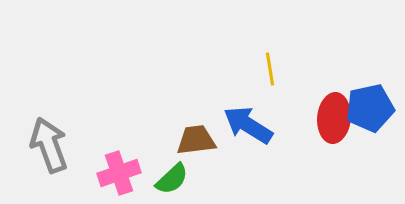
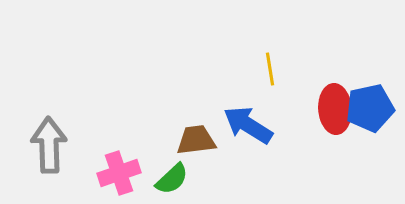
red ellipse: moved 1 px right, 9 px up; rotated 9 degrees counterclockwise
gray arrow: rotated 18 degrees clockwise
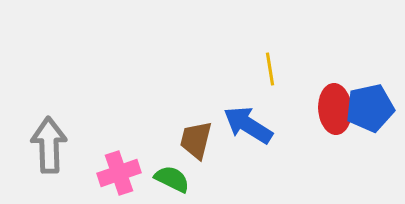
brown trapezoid: rotated 69 degrees counterclockwise
green semicircle: rotated 111 degrees counterclockwise
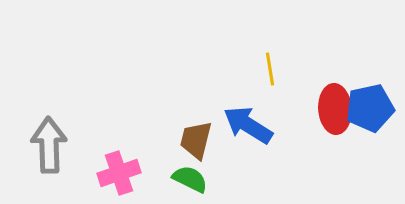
green semicircle: moved 18 px right
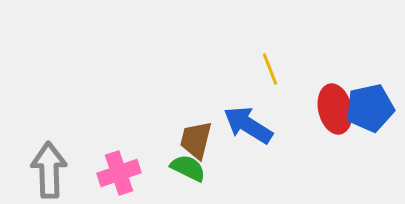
yellow line: rotated 12 degrees counterclockwise
red ellipse: rotated 9 degrees counterclockwise
gray arrow: moved 25 px down
green semicircle: moved 2 px left, 11 px up
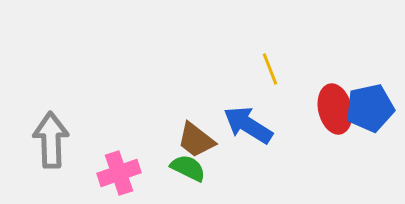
brown trapezoid: rotated 66 degrees counterclockwise
gray arrow: moved 2 px right, 30 px up
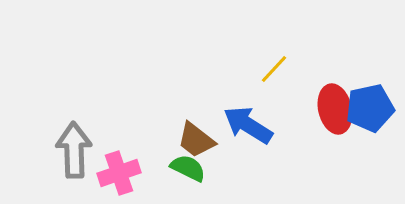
yellow line: moved 4 px right; rotated 64 degrees clockwise
gray arrow: moved 23 px right, 10 px down
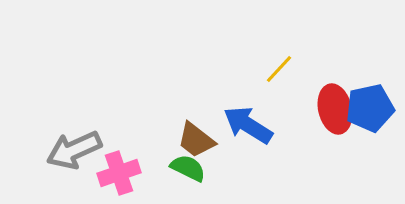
yellow line: moved 5 px right
gray arrow: rotated 112 degrees counterclockwise
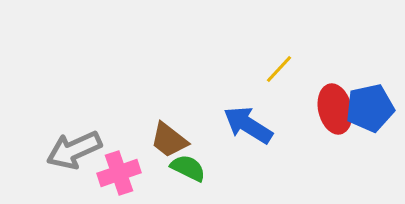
brown trapezoid: moved 27 px left
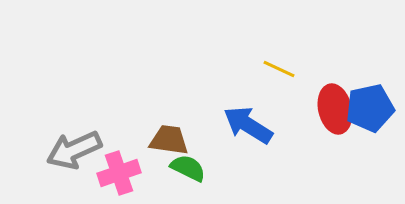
yellow line: rotated 72 degrees clockwise
brown trapezoid: rotated 150 degrees clockwise
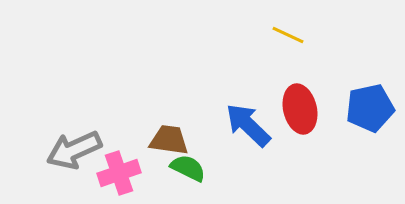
yellow line: moved 9 px right, 34 px up
red ellipse: moved 35 px left
blue arrow: rotated 12 degrees clockwise
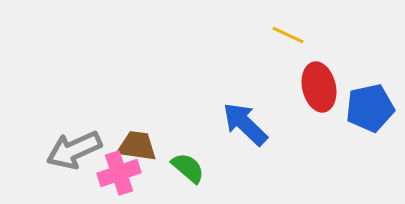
red ellipse: moved 19 px right, 22 px up
blue arrow: moved 3 px left, 1 px up
brown trapezoid: moved 32 px left, 6 px down
green semicircle: rotated 15 degrees clockwise
